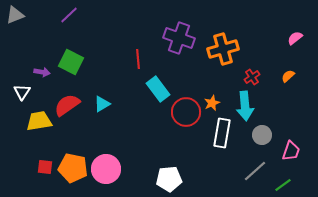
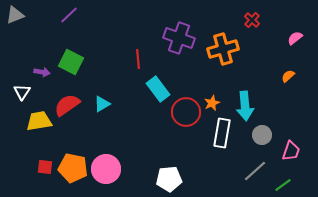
red cross: moved 57 px up; rotated 14 degrees counterclockwise
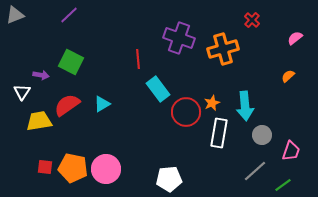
purple arrow: moved 1 px left, 3 px down
white rectangle: moved 3 px left
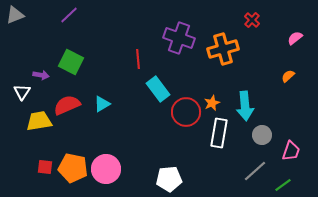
red semicircle: rotated 12 degrees clockwise
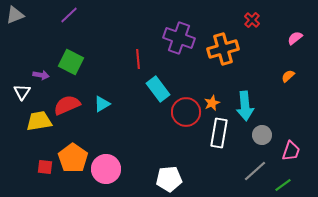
orange pentagon: moved 10 px up; rotated 24 degrees clockwise
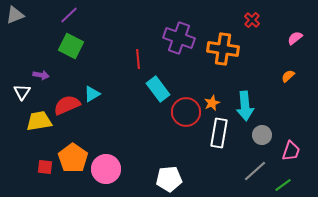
orange cross: rotated 24 degrees clockwise
green square: moved 16 px up
cyan triangle: moved 10 px left, 10 px up
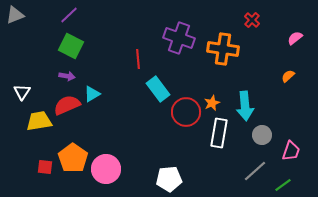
purple arrow: moved 26 px right, 1 px down
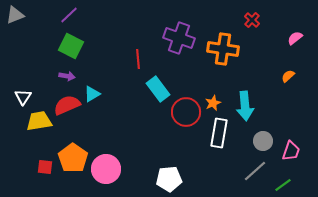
white triangle: moved 1 px right, 5 px down
orange star: moved 1 px right
gray circle: moved 1 px right, 6 px down
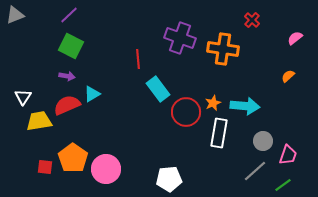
purple cross: moved 1 px right
cyan arrow: rotated 80 degrees counterclockwise
pink trapezoid: moved 3 px left, 4 px down
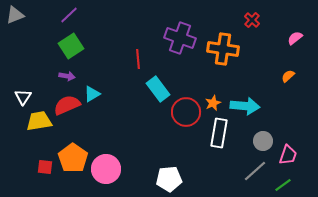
green square: rotated 30 degrees clockwise
